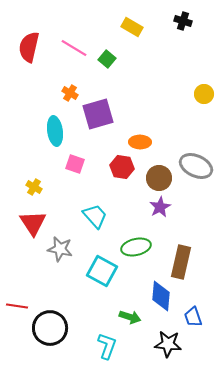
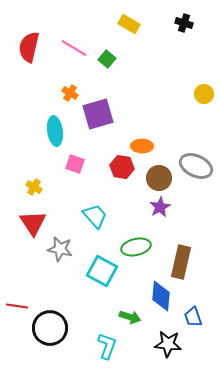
black cross: moved 1 px right, 2 px down
yellow rectangle: moved 3 px left, 3 px up
orange ellipse: moved 2 px right, 4 px down
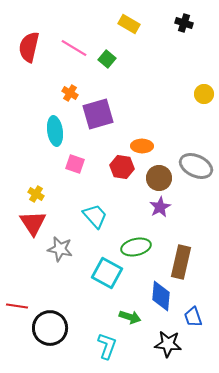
yellow cross: moved 2 px right, 7 px down
cyan square: moved 5 px right, 2 px down
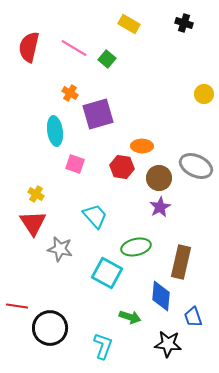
cyan L-shape: moved 4 px left
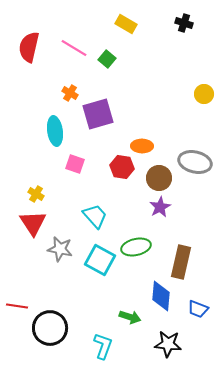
yellow rectangle: moved 3 px left
gray ellipse: moved 1 px left, 4 px up; rotated 12 degrees counterclockwise
cyan square: moved 7 px left, 13 px up
blue trapezoid: moved 5 px right, 8 px up; rotated 50 degrees counterclockwise
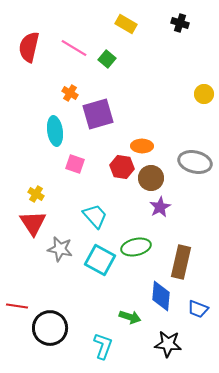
black cross: moved 4 px left
brown circle: moved 8 px left
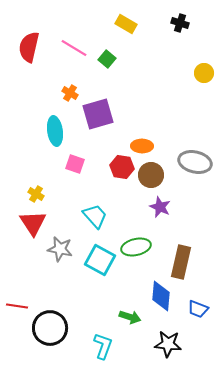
yellow circle: moved 21 px up
brown circle: moved 3 px up
purple star: rotated 20 degrees counterclockwise
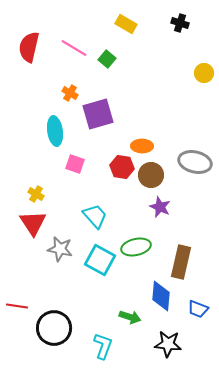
black circle: moved 4 px right
